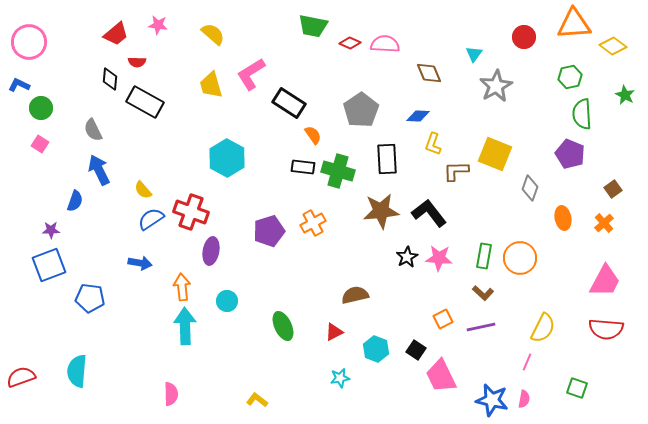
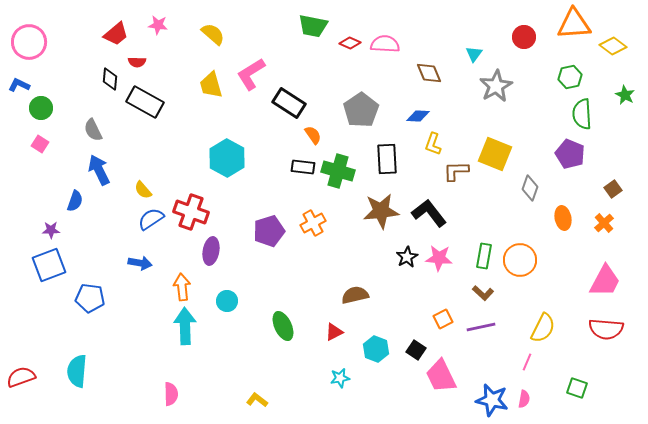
orange circle at (520, 258): moved 2 px down
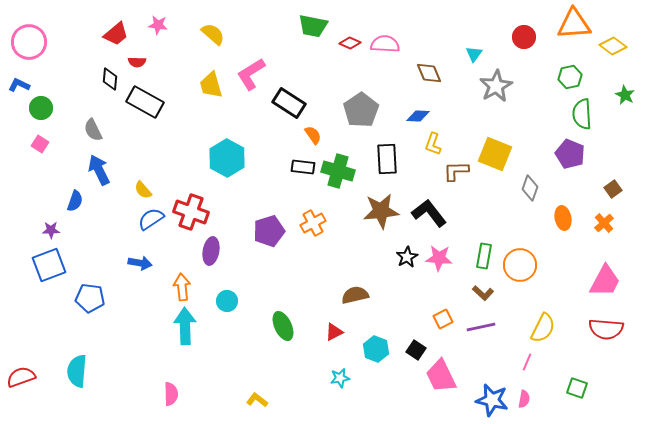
orange circle at (520, 260): moved 5 px down
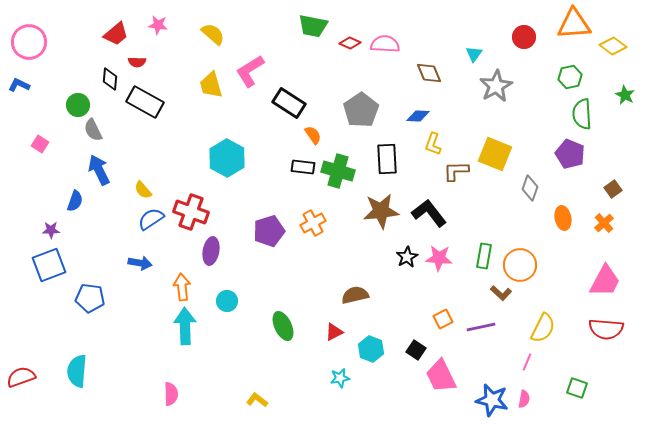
pink L-shape at (251, 74): moved 1 px left, 3 px up
green circle at (41, 108): moved 37 px right, 3 px up
brown L-shape at (483, 293): moved 18 px right
cyan hexagon at (376, 349): moved 5 px left
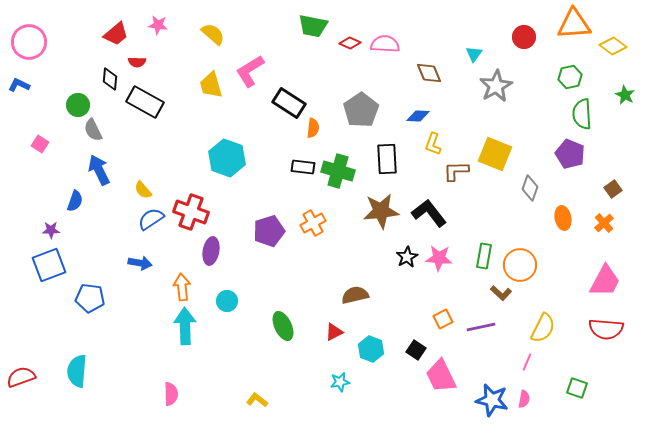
orange semicircle at (313, 135): moved 7 px up; rotated 42 degrees clockwise
cyan hexagon at (227, 158): rotated 9 degrees counterclockwise
cyan star at (340, 378): moved 4 px down
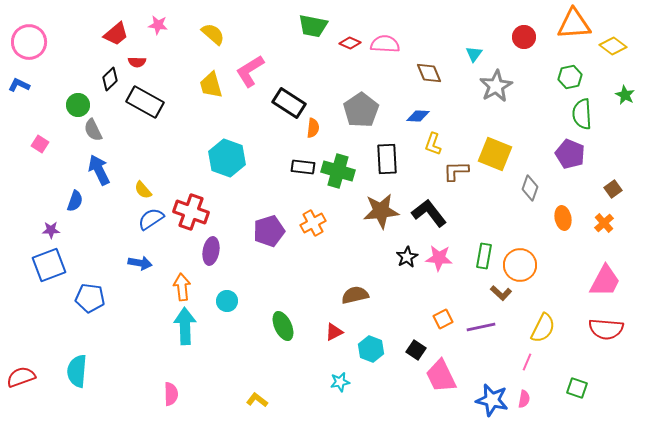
black diamond at (110, 79): rotated 40 degrees clockwise
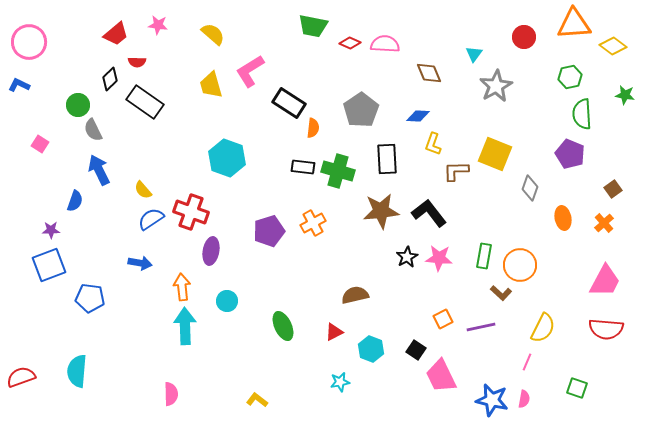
green star at (625, 95): rotated 18 degrees counterclockwise
black rectangle at (145, 102): rotated 6 degrees clockwise
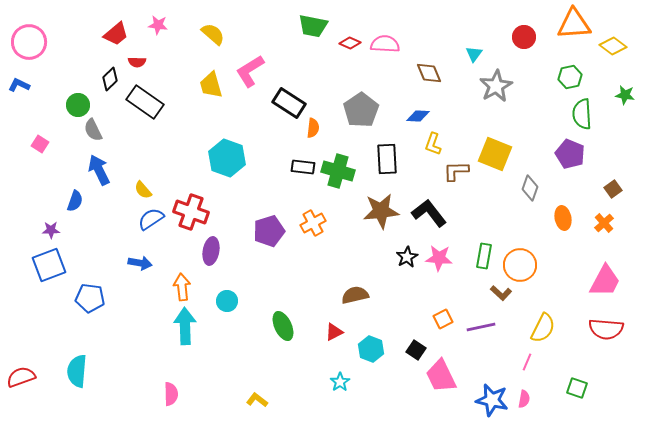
cyan star at (340, 382): rotated 24 degrees counterclockwise
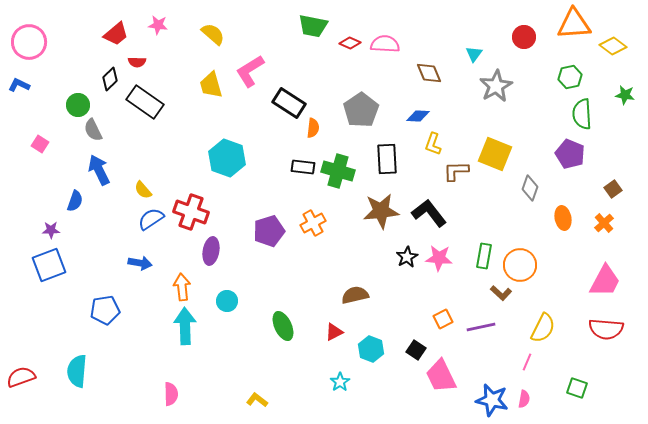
blue pentagon at (90, 298): moved 15 px right, 12 px down; rotated 16 degrees counterclockwise
